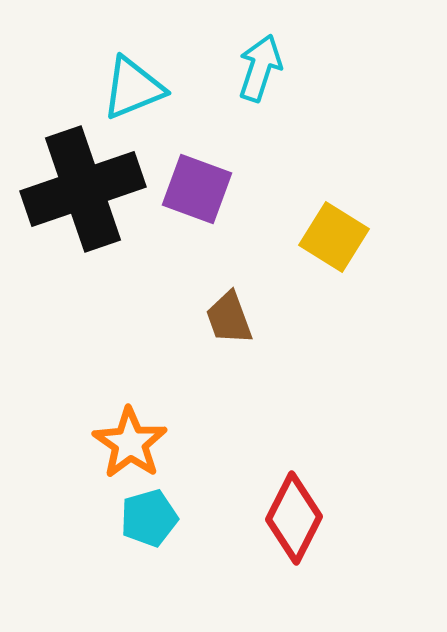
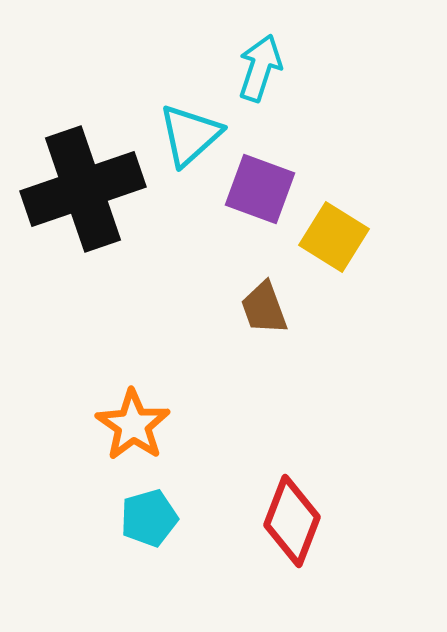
cyan triangle: moved 57 px right, 47 px down; rotated 20 degrees counterclockwise
purple square: moved 63 px right
brown trapezoid: moved 35 px right, 10 px up
orange star: moved 3 px right, 18 px up
red diamond: moved 2 px left, 3 px down; rotated 6 degrees counterclockwise
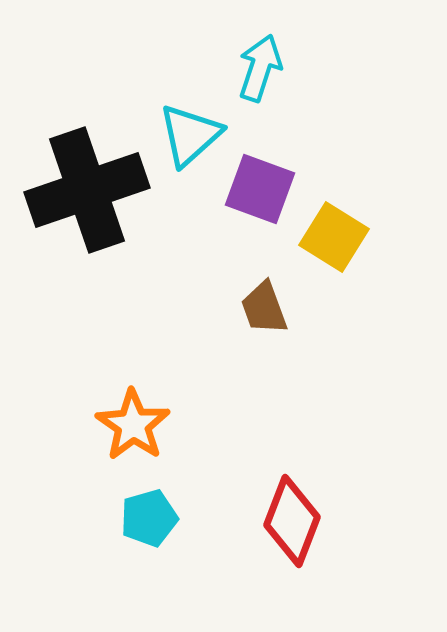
black cross: moved 4 px right, 1 px down
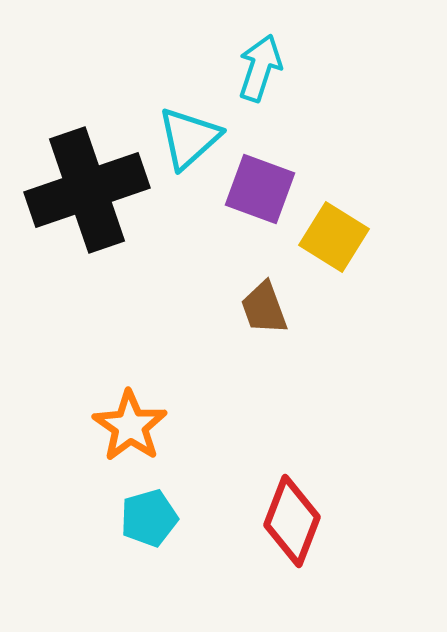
cyan triangle: moved 1 px left, 3 px down
orange star: moved 3 px left, 1 px down
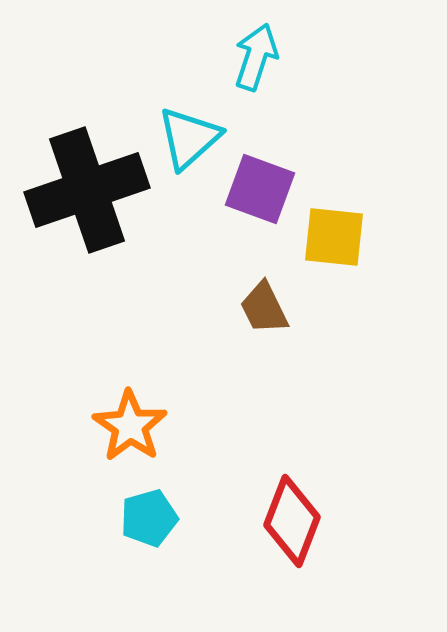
cyan arrow: moved 4 px left, 11 px up
yellow square: rotated 26 degrees counterclockwise
brown trapezoid: rotated 6 degrees counterclockwise
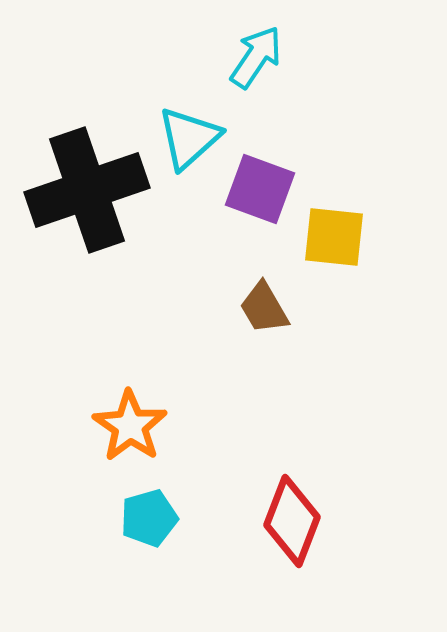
cyan arrow: rotated 16 degrees clockwise
brown trapezoid: rotated 4 degrees counterclockwise
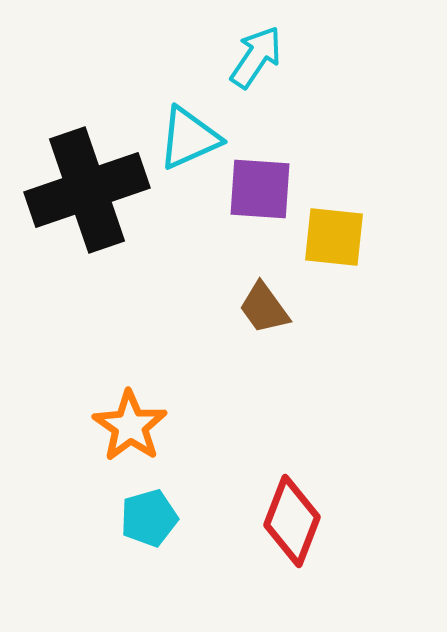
cyan triangle: rotated 18 degrees clockwise
purple square: rotated 16 degrees counterclockwise
brown trapezoid: rotated 6 degrees counterclockwise
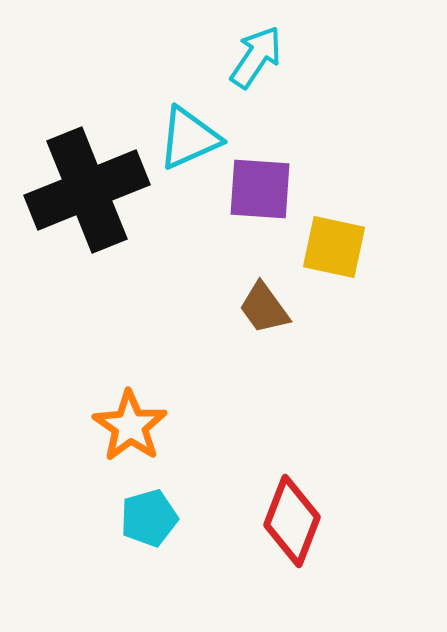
black cross: rotated 3 degrees counterclockwise
yellow square: moved 10 px down; rotated 6 degrees clockwise
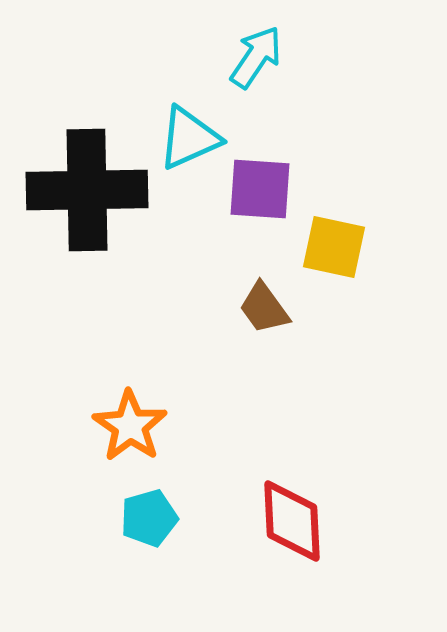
black cross: rotated 21 degrees clockwise
red diamond: rotated 24 degrees counterclockwise
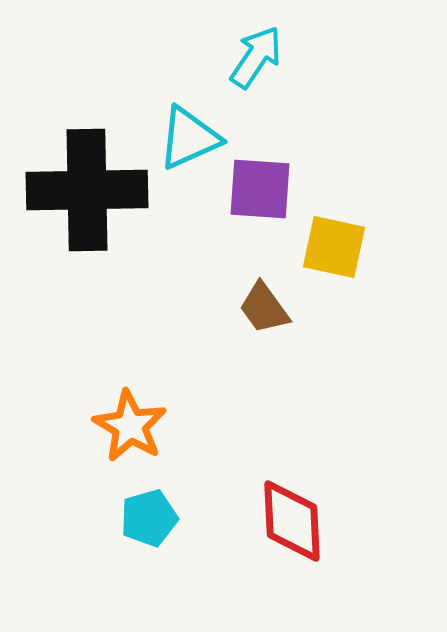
orange star: rotated 4 degrees counterclockwise
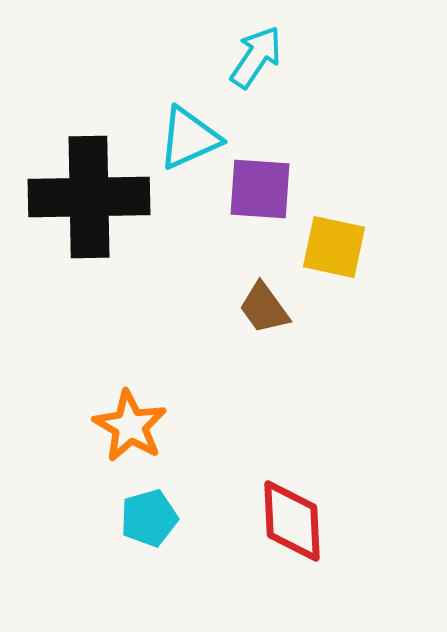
black cross: moved 2 px right, 7 px down
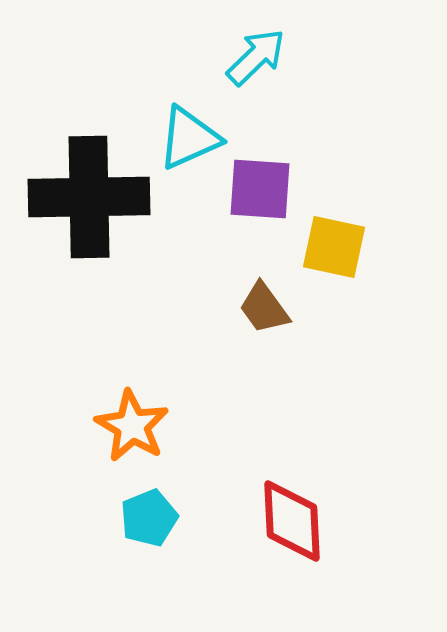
cyan arrow: rotated 12 degrees clockwise
orange star: moved 2 px right
cyan pentagon: rotated 6 degrees counterclockwise
